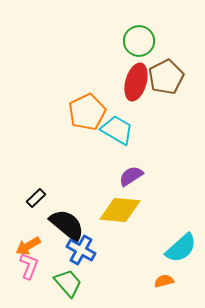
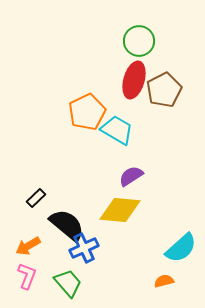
brown pentagon: moved 2 px left, 13 px down
red ellipse: moved 2 px left, 2 px up
blue cross: moved 3 px right, 2 px up; rotated 36 degrees clockwise
pink L-shape: moved 2 px left, 10 px down
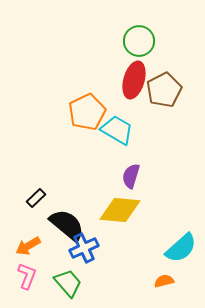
purple semicircle: rotated 40 degrees counterclockwise
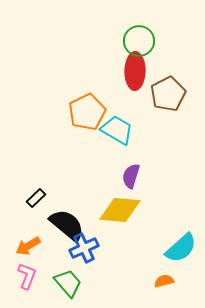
red ellipse: moved 1 px right, 9 px up; rotated 15 degrees counterclockwise
brown pentagon: moved 4 px right, 4 px down
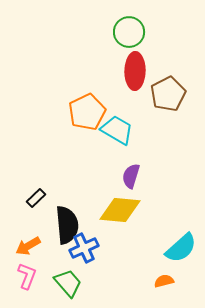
green circle: moved 10 px left, 9 px up
black semicircle: rotated 45 degrees clockwise
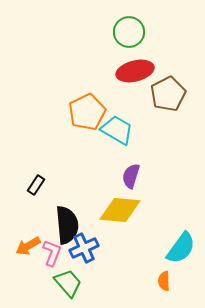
red ellipse: rotated 75 degrees clockwise
black rectangle: moved 13 px up; rotated 12 degrees counterclockwise
cyan semicircle: rotated 12 degrees counterclockwise
pink L-shape: moved 25 px right, 23 px up
orange semicircle: rotated 78 degrees counterclockwise
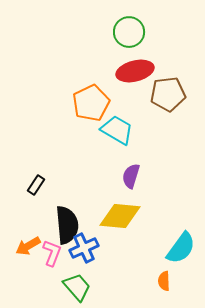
brown pentagon: rotated 20 degrees clockwise
orange pentagon: moved 4 px right, 9 px up
yellow diamond: moved 6 px down
green trapezoid: moved 9 px right, 4 px down
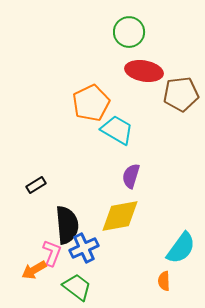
red ellipse: moved 9 px right; rotated 24 degrees clockwise
brown pentagon: moved 13 px right
black rectangle: rotated 24 degrees clockwise
yellow diamond: rotated 15 degrees counterclockwise
orange arrow: moved 6 px right, 24 px down
green trapezoid: rotated 12 degrees counterclockwise
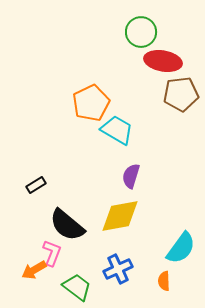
green circle: moved 12 px right
red ellipse: moved 19 px right, 10 px up
black semicircle: rotated 135 degrees clockwise
blue cross: moved 34 px right, 21 px down
